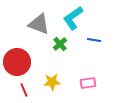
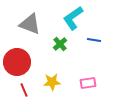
gray triangle: moved 9 px left
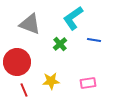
yellow star: moved 1 px left, 1 px up
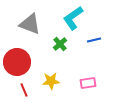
blue line: rotated 24 degrees counterclockwise
